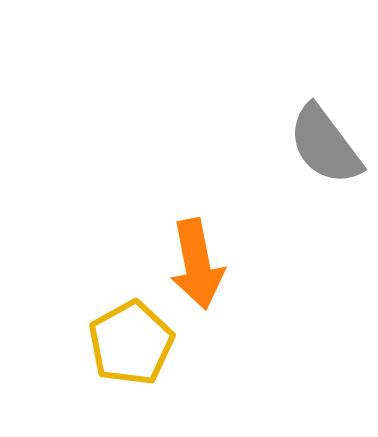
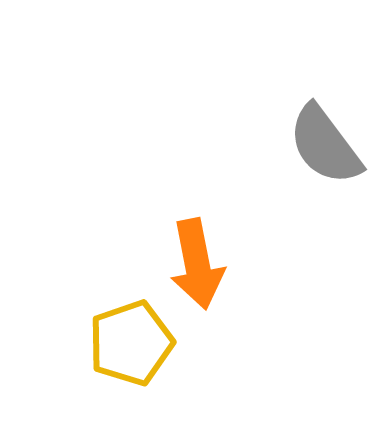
yellow pentagon: rotated 10 degrees clockwise
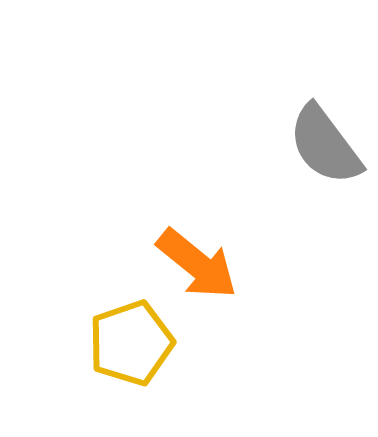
orange arrow: rotated 40 degrees counterclockwise
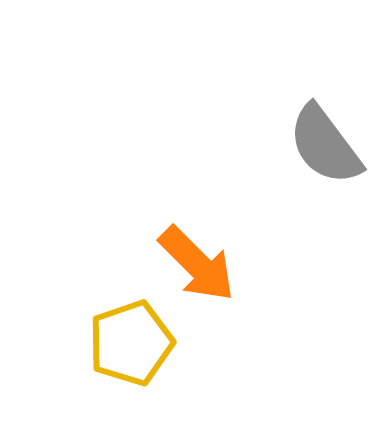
orange arrow: rotated 6 degrees clockwise
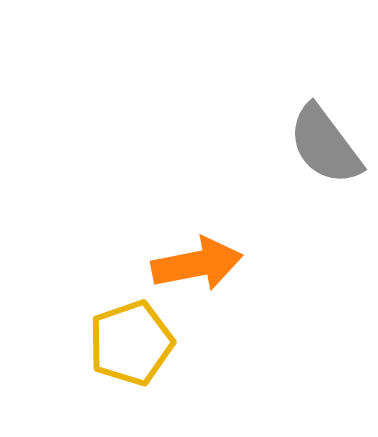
orange arrow: rotated 56 degrees counterclockwise
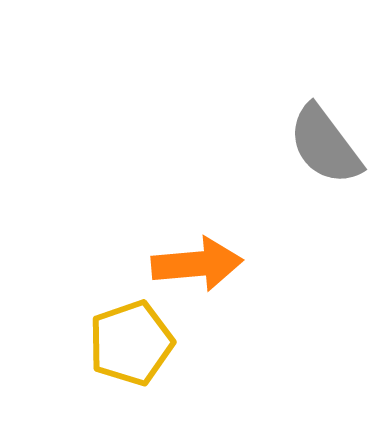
orange arrow: rotated 6 degrees clockwise
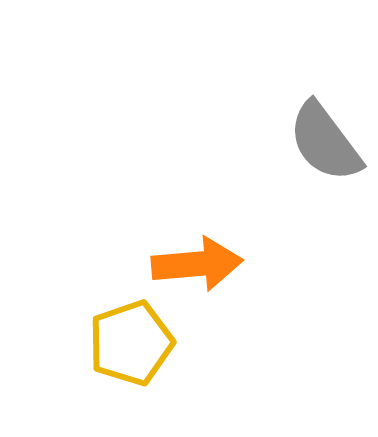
gray semicircle: moved 3 px up
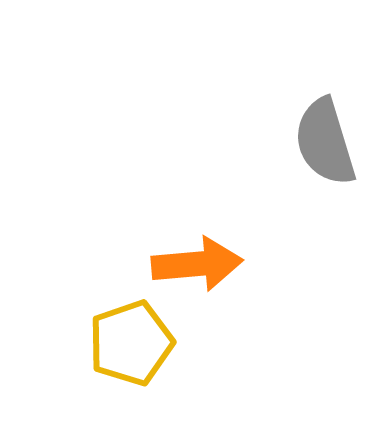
gray semicircle: rotated 20 degrees clockwise
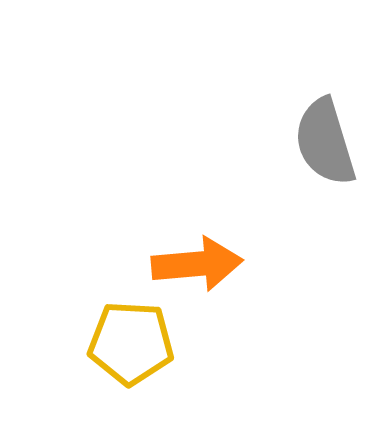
yellow pentagon: rotated 22 degrees clockwise
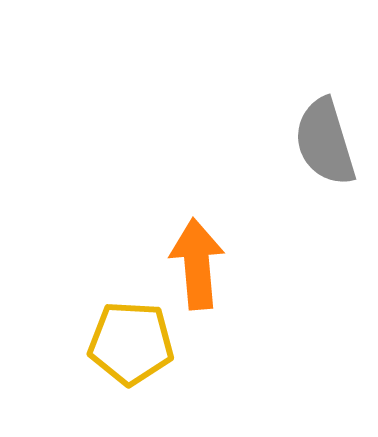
orange arrow: rotated 90 degrees counterclockwise
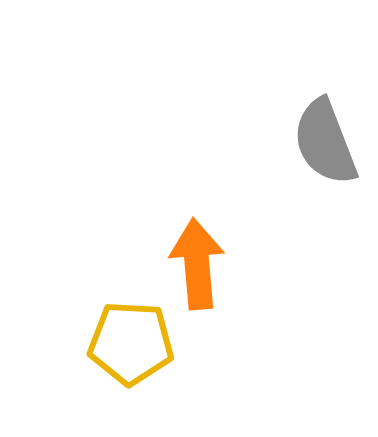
gray semicircle: rotated 4 degrees counterclockwise
